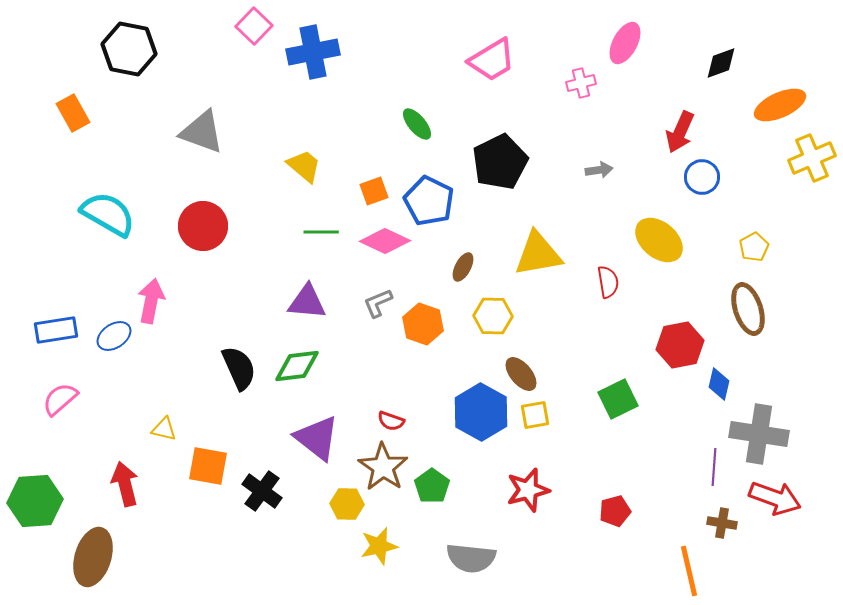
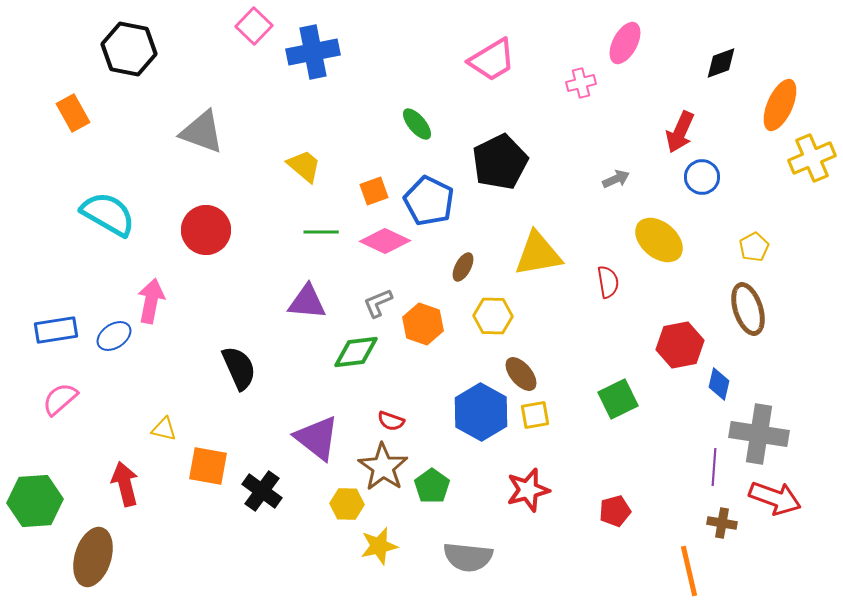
orange ellipse at (780, 105): rotated 42 degrees counterclockwise
gray arrow at (599, 170): moved 17 px right, 9 px down; rotated 16 degrees counterclockwise
red circle at (203, 226): moved 3 px right, 4 px down
green diamond at (297, 366): moved 59 px right, 14 px up
gray semicircle at (471, 558): moved 3 px left, 1 px up
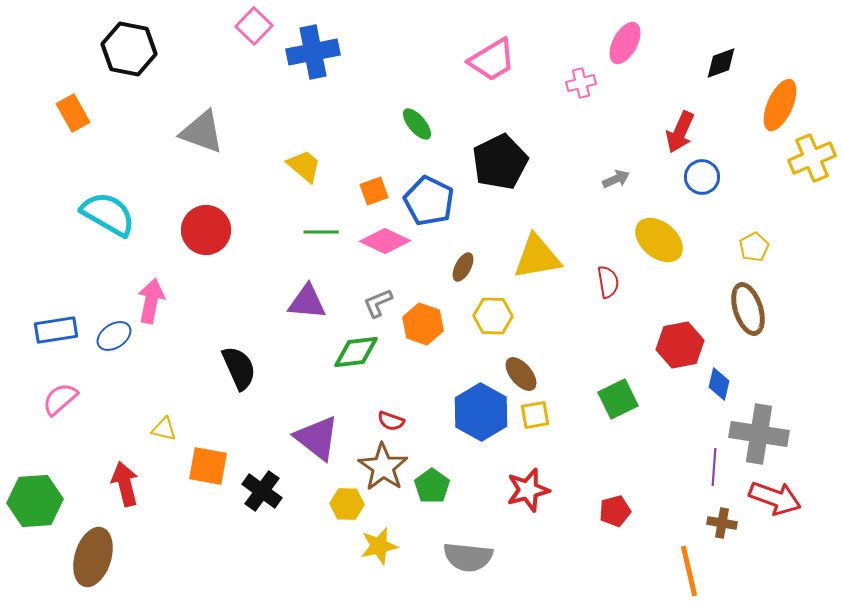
yellow triangle at (538, 254): moved 1 px left, 3 px down
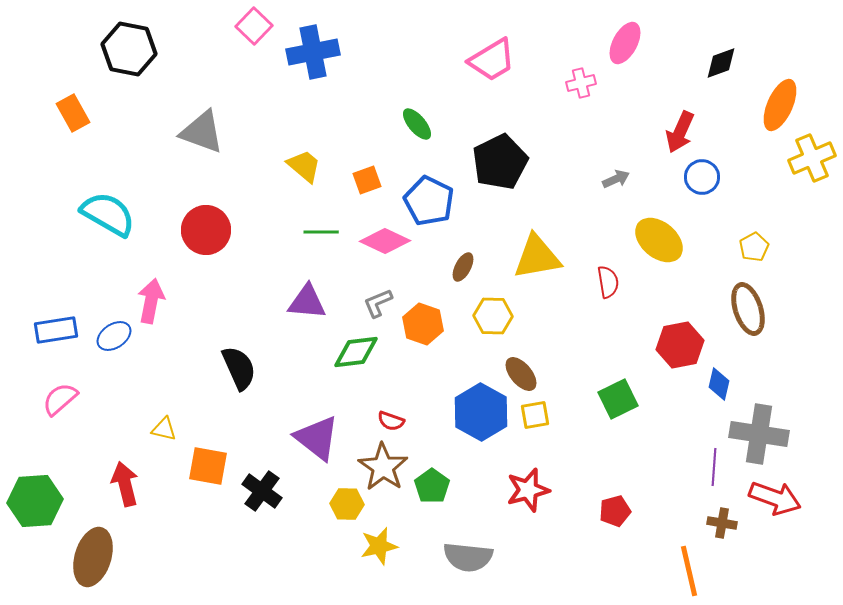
orange square at (374, 191): moved 7 px left, 11 px up
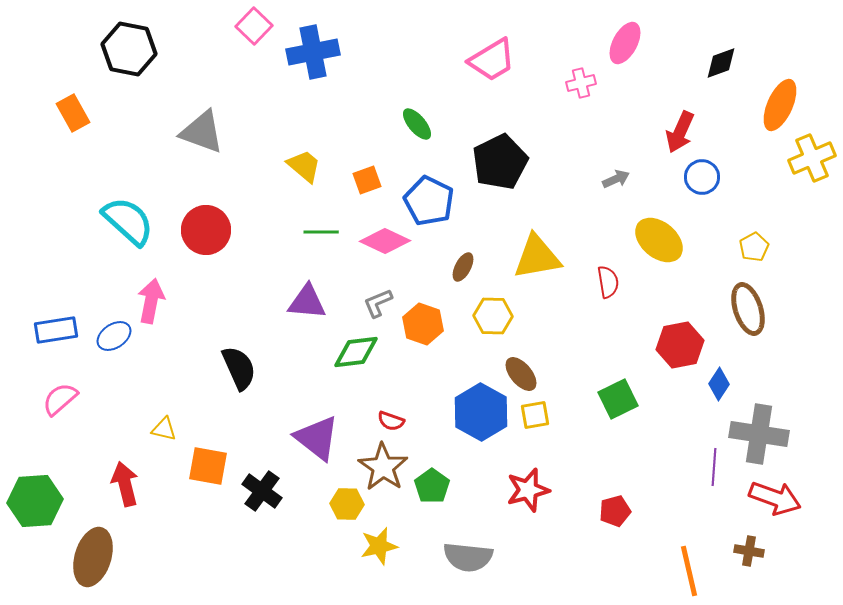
cyan semicircle at (108, 214): moved 20 px right, 7 px down; rotated 12 degrees clockwise
blue diamond at (719, 384): rotated 20 degrees clockwise
brown cross at (722, 523): moved 27 px right, 28 px down
